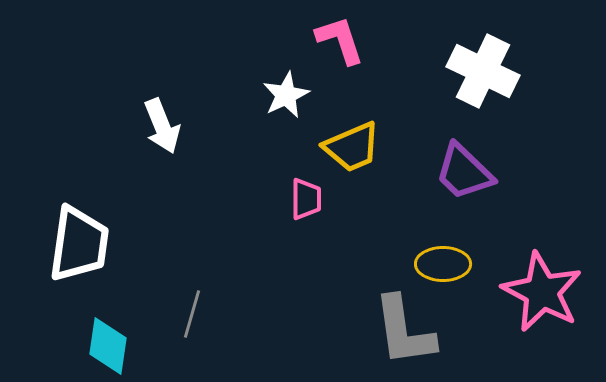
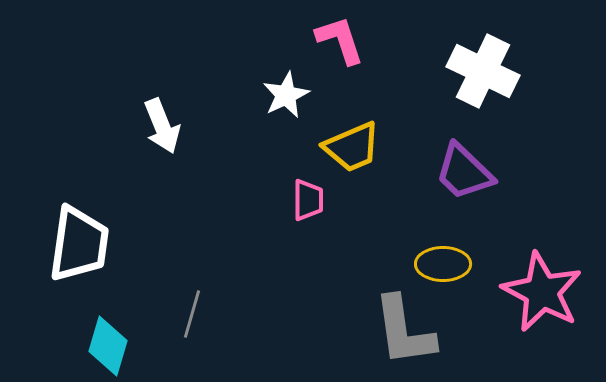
pink trapezoid: moved 2 px right, 1 px down
cyan diamond: rotated 8 degrees clockwise
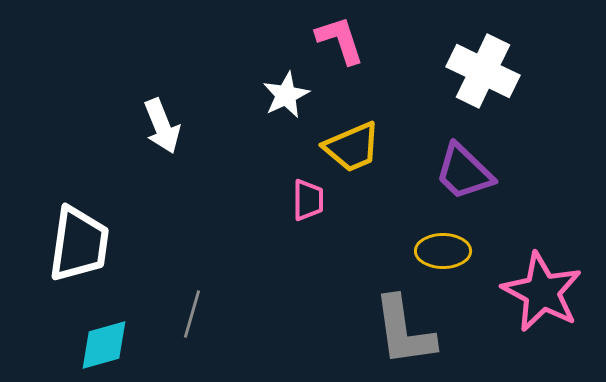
yellow ellipse: moved 13 px up
cyan diamond: moved 4 px left, 1 px up; rotated 58 degrees clockwise
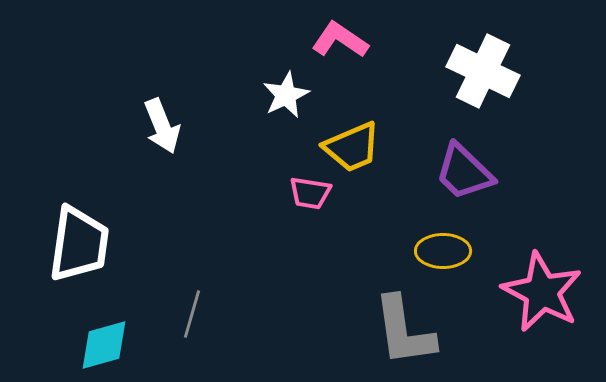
pink L-shape: rotated 38 degrees counterclockwise
pink trapezoid: moved 2 px right, 7 px up; rotated 99 degrees clockwise
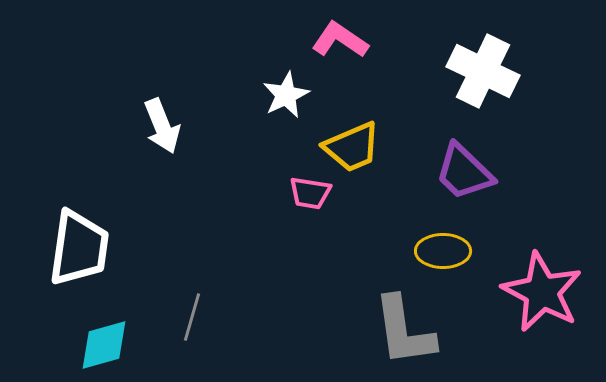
white trapezoid: moved 4 px down
gray line: moved 3 px down
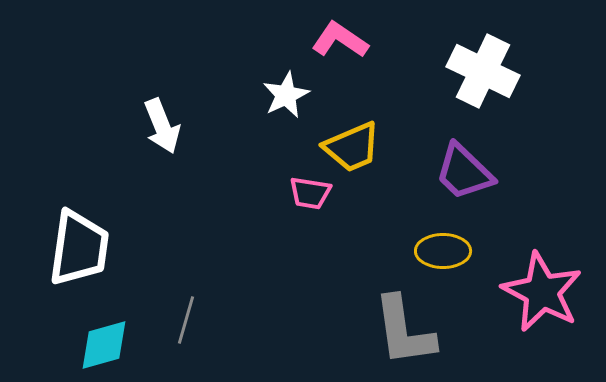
gray line: moved 6 px left, 3 px down
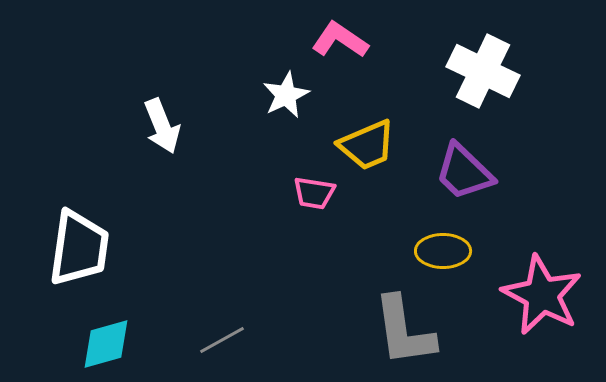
yellow trapezoid: moved 15 px right, 2 px up
pink trapezoid: moved 4 px right
pink star: moved 3 px down
gray line: moved 36 px right, 20 px down; rotated 45 degrees clockwise
cyan diamond: moved 2 px right, 1 px up
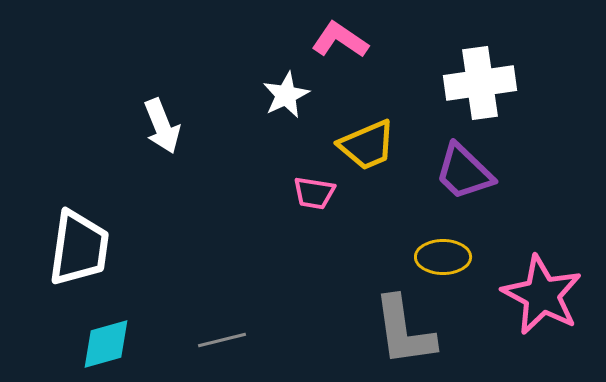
white cross: moved 3 px left, 12 px down; rotated 34 degrees counterclockwise
yellow ellipse: moved 6 px down
gray line: rotated 15 degrees clockwise
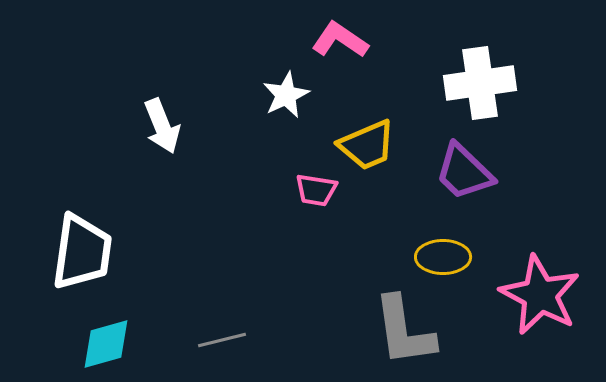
pink trapezoid: moved 2 px right, 3 px up
white trapezoid: moved 3 px right, 4 px down
pink star: moved 2 px left
